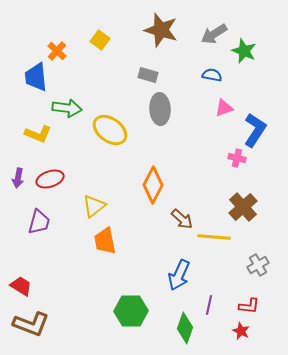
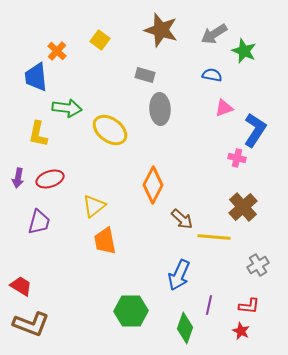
gray rectangle: moved 3 px left
yellow L-shape: rotated 80 degrees clockwise
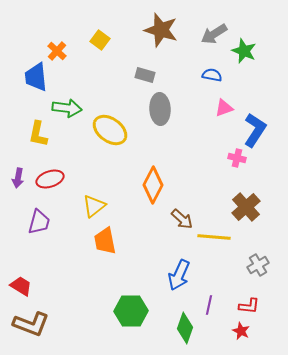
brown cross: moved 3 px right
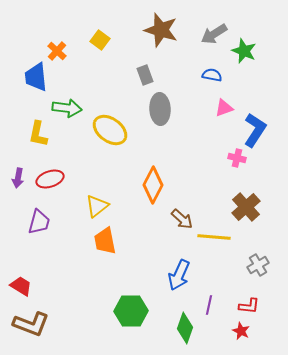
gray rectangle: rotated 54 degrees clockwise
yellow triangle: moved 3 px right
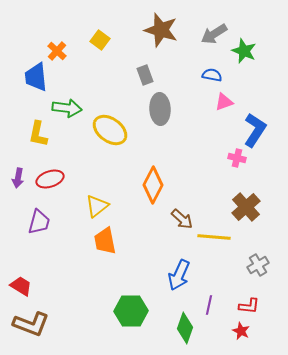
pink triangle: moved 6 px up
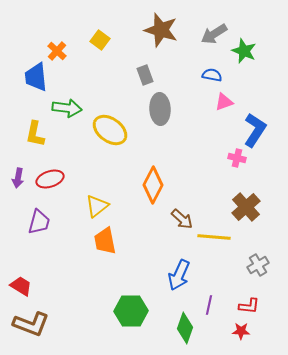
yellow L-shape: moved 3 px left
red star: rotated 24 degrees counterclockwise
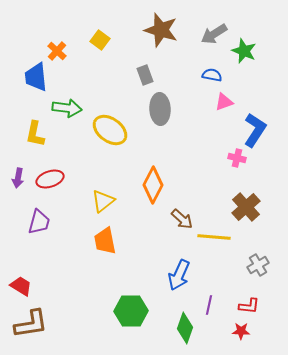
yellow triangle: moved 6 px right, 5 px up
brown L-shape: rotated 30 degrees counterclockwise
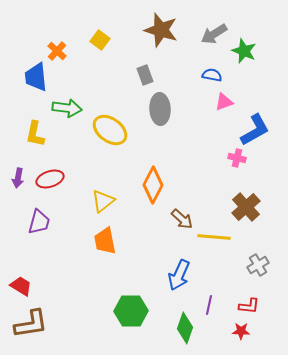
blue L-shape: rotated 28 degrees clockwise
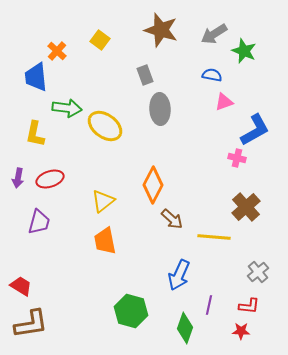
yellow ellipse: moved 5 px left, 4 px up
brown arrow: moved 10 px left
gray cross: moved 7 px down; rotated 10 degrees counterclockwise
green hexagon: rotated 16 degrees clockwise
